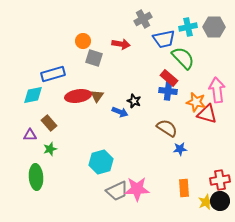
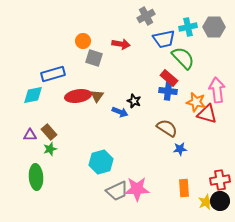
gray cross: moved 3 px right, 3 px up
brown rectangle: moved 9 px down
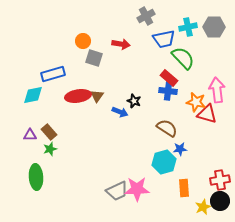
cyan hexagon: moved 63 px right
yellow star: moved 3 px left, 5 px down
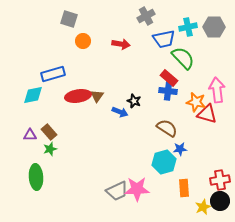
gray square: moved 25 px left, 39 px up
